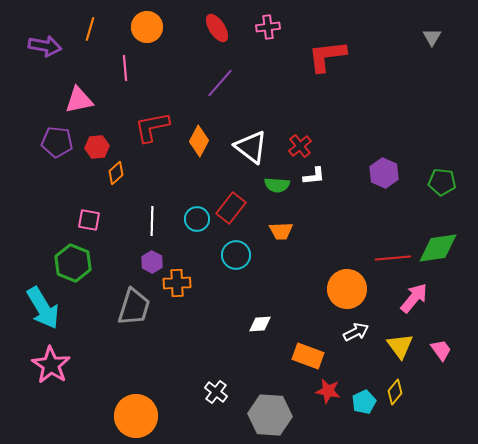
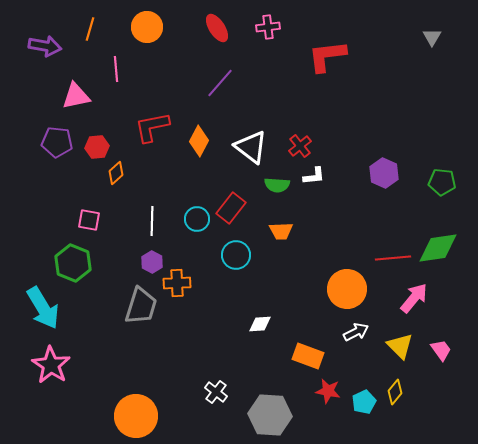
pink line at (125, 68): moved 9 px left, 1 px down
pink triangle at (79, 100): moved 3 px left, 4 px up
gray trapezoid at (134, 307): moved 7 px right, 1 px up
yellow triangle at (400, 346): rotated 8 degrees counterclockwise
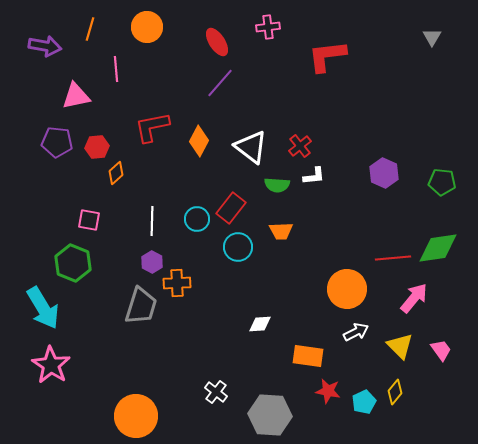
red ellipse at (217, 28): moved 14 px down
cyan circle at (236, 255): moved 2 px right, 8 px up
orange rectangle at (308, 356): rotated 12 degrees counterclockwise
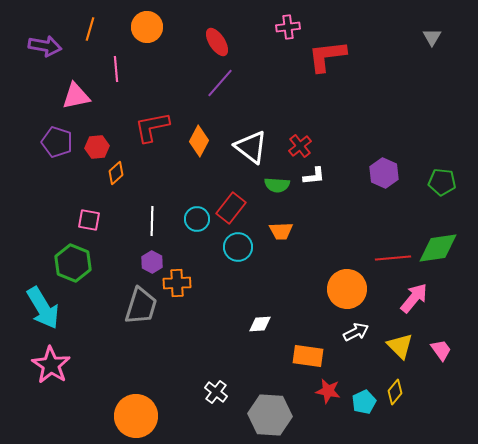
pink cross at (268, 27): moved 20 px right
purple pentagon at (57, 142): rotated 12 degrees clockwise
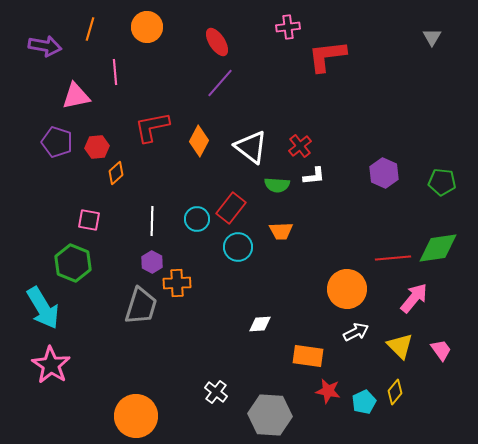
pink line at (116, 69): moved 1 px left, 3 px down
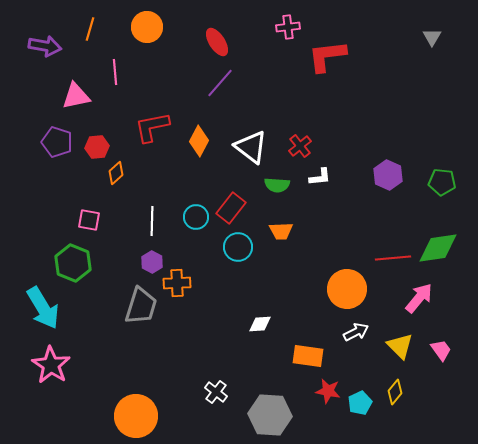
purple hexagon at (384, 173): moved 4 px right, 2 px down
white L-shape at (314, 176): moved 6 px right, 1 px down
cyan circle at (197, 219): moved 1 px left, 2 px up
pink arrow at (414, 298): moved 5 px right
cyan pentagon at (364, 402): moved 4 px left, 1 px down
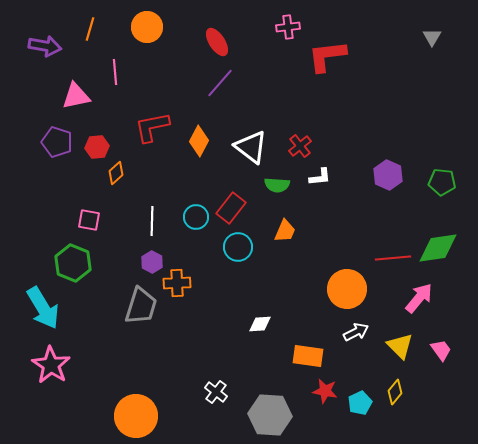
orange trapezoid at (281, 231): moved 4 px right; rotated 65 degrees counterclockwise
red star at (328, 391): moved 3 px left
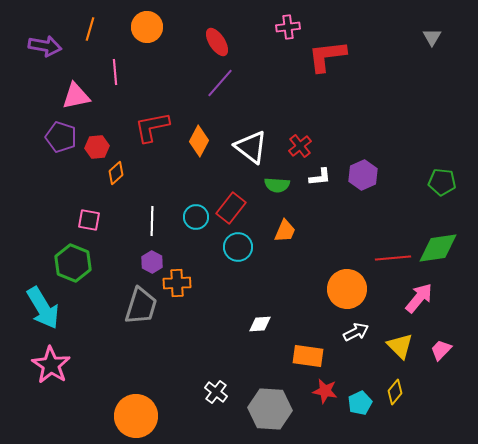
purple pentagon at (57, 142): moved 4 px right, 5 px up
purple hexagon at (388, 175): moved 25 px left; rotated 12 degrees clockwise
pink trapezoid at (441, 350): rotated 100 degrees counterclockwise
gray hexagon at (270, 415): moved 6 px up
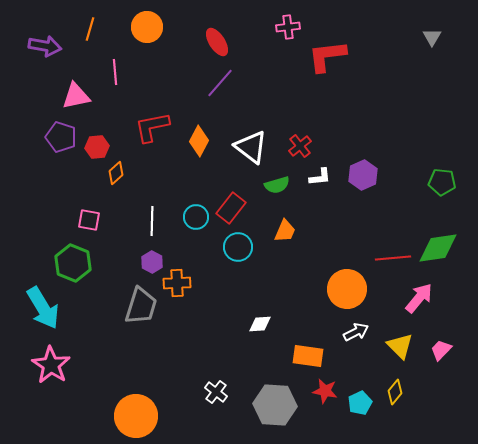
green semicircle at (277, 185): rotated 20 degrees counterclockwise
gray hexagon at (270, 409): moved 5 px right, 4 px up
